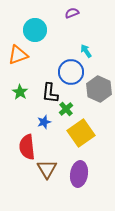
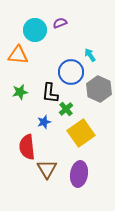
purple semicircle: moved 12 px left, 10 px down
cyan arrow: moved 4 px right, 4 px down
orange triangle: rotated 25 degrees clockwise
green star: rotated 28 degrees clockwise
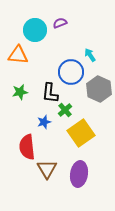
green cross: moved 1 px left, 1 px down
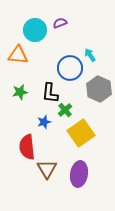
blue circle: moved 1 px left, 4 px up
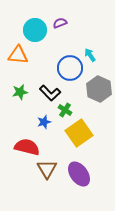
black L-shape: rotated 50 degrees counterclockwise
green cross: rotated 16 degrees counterclockwise
yellow square: moved 2 px left
red semicircle: rotated 110 degrees clockwise
purple ellipse: rotated 45 degrees counterclockwise
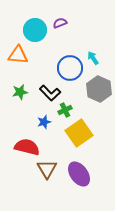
cyan arrow: moved 3 px right, 3 px down
green cross: rotated 32 degrees clockwise
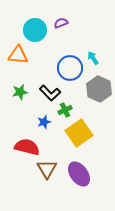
purple semicircle: moved 1 px right
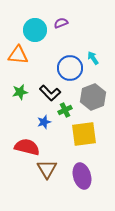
gray hexagon: moved 6 px left, 8 px down; rotated 15 degrees clockwise
yellow square: moved 5 px right, 1 px down; rotated 28 degrees clockwise
purple ellipse: moved 3 px right, 2 px down; rotated 20 degrees clockwise
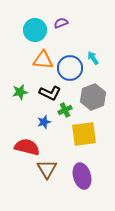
orange triangle: moved 25 px right, 5 px down
black L-shape: rotated 20 degrees counterclockwise
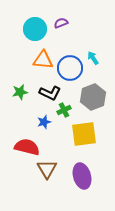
cyan circle: moved 1 px up
green cross: moved 1 px left
